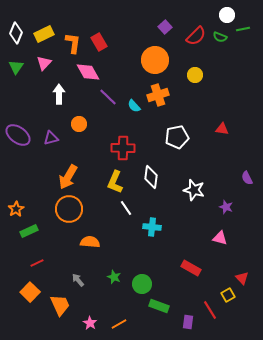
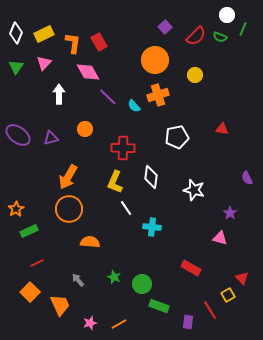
green line at (243, 29): rotated 56 degrees counterclockwise
orange circle at (79, 124): moved 6 px right, 5 px down
purple star at (226, 207): moved 4 px right, 6 px down; rotated 16 degrees clockwise
pink star at (90, 323): rotated 24 degrees clockwise
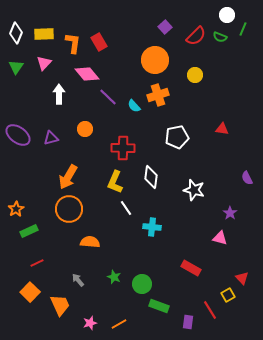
yellow rectangle at (44, 34): rotated 24 degrees clockwise
pink diamond at (88, 72): moved 1 px left, 2 px down; rotated 10 degrees counterclockwise
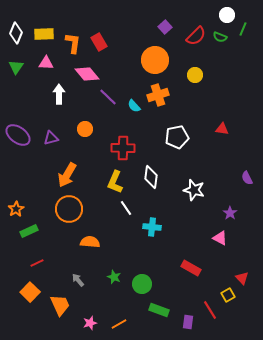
pink triangle at (44, 63): moved 2 px right; rotated 49 degrees clockwise
orange arrow at (68, 177): moved 1 px left, 2 px up
pink triangle at (220, 238): rotated 14 degrees clockwise
green rectangle at (159, 306): moved 4 px down
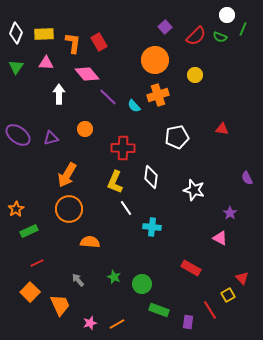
orange line at (119, 324): moved 2 px left
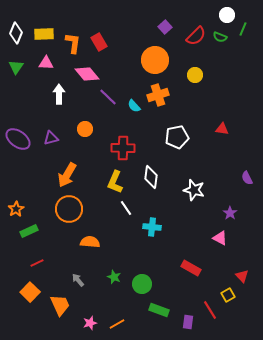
purple ellipse at (18, 135): moved 4 px down
red triangle at (242, 278): moved 2 px up
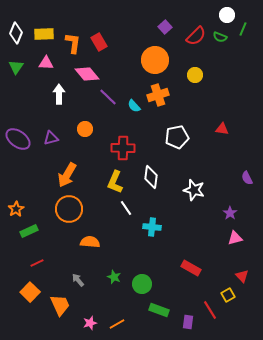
pink triangle at (220, 238): moved 15 px right; rotated 42 degrees counterclockwise
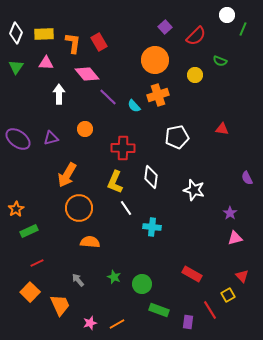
green semicircle at (220, 37): moved 24 px down
orange circle at (69, 209): moved 10 px right, 1 px up
red rectangle at (191, 268): moved 1 px right, 6 px down
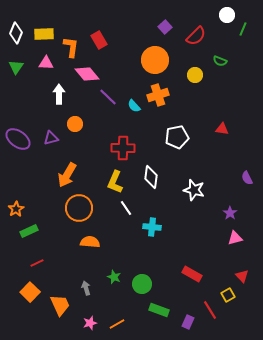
red rectangle at (99, 42): moved 2 px up
orange L-shape at (73, 43): moved 2 px left, 4 px down
orange circle at (85, 129): moved 10 px left, 5 px up
gray arrow at (78, 280): moved 8 px right, 8 px down; rotated 24 degrees clockwise
purple rectangle at (188, 322): rotated 16 degrees clockwise
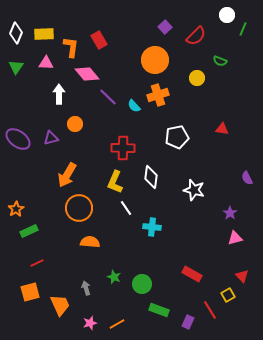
yellow circle at (195, 75): moved 2 px right, 3 px down
orange square at (30, 292): rotated 30 degrees clockwise
